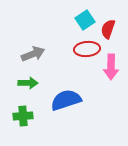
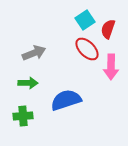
red ellipse: rotated 50 degrees clockwise
gray arrow: moved 1 px right, 1 px up
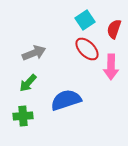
red semicircle: moved 6 px right
green arrow: rotated 132 degrees clockwise
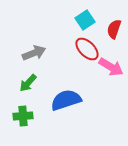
pink arrow: rotated 60 degrees counterclockwise
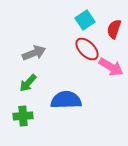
blue semicircle: rotated 16 degrees clockwise
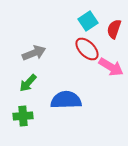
cyan square: moved 3 px right, 1 px down
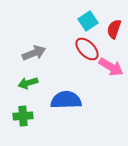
green arrow: rotated 30 degrees clockwise
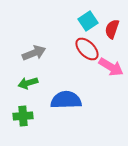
red semicircle: moved 2 px left
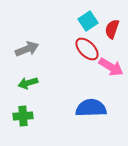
gray arrow: moved 7 px left, 4 px up
blue semicircle: moved 25 px right, 8 px down
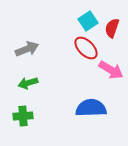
red semicircle: moved 1 px up
red ellipse: moved 1 px left, 1 px up
pink arrow: moved 3 px down
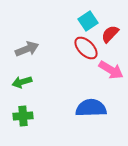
red semicircle: moved 2 px left, 6 px down; rotated 24 degrees clockwise
green arrow: moved 6 px left, 1 px up
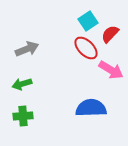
green arrow: moved 2 px down
